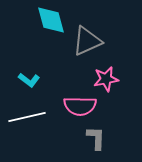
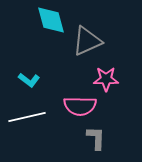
pink star: rotated 10 degrees clockwise
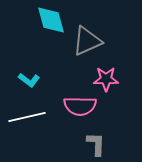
gray L-shape: moved 6 px down
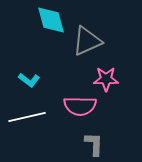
gray L-shape: moved 2 px left
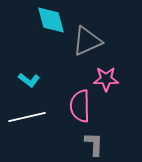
pink semicircle: rotated 88 degrees clockwise
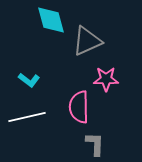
pink semicircle: moved 1 px left, 1 px down
gray L-shape: moved 1 px right
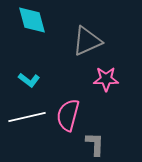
cyan diamond: moved 19 px left
pink semicircle: moved 11 px left, 8 px down; rotated 16 degrees clockwise
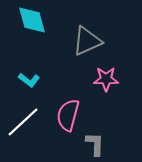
white line: moved 4 px left, 5 px down; rotated 30 degrees counterclockwise
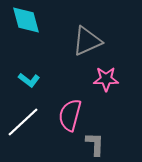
cyan diamond: moved 6 px left
pink semicircle: moved 2 px right
